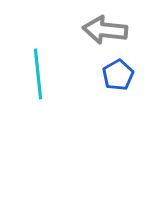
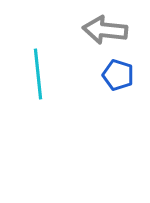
blue pentagon: rotated 24 degrees counterclockwise
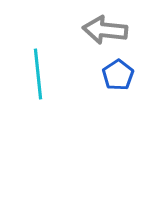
blue pentagon: rotated 20 degrees clockwise
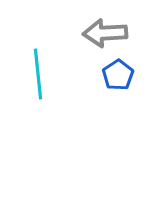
gray arrow: moved 3 px down; rotated 9 degrees counterclockwise
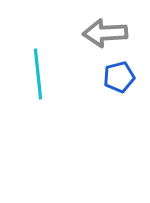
blue pentagon: moved 1 px right, 2 px down; rotated 20 degrees clockwise
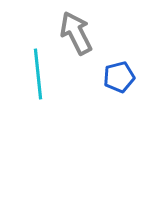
gray arrow: moved 29 px left; rotated 66 degrees clockwise
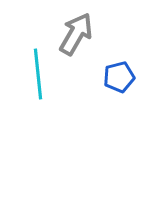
gray arrow: moved 1 px down; rotated 57 degrees clockwise
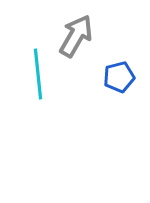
gray arrow: moved 2 px down
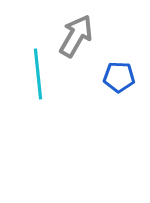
blue pentagon: rotated 16 degrees clockwise
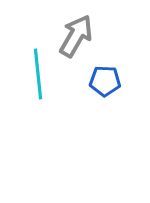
blue pentagon: moved 14 px left, 4 px down
